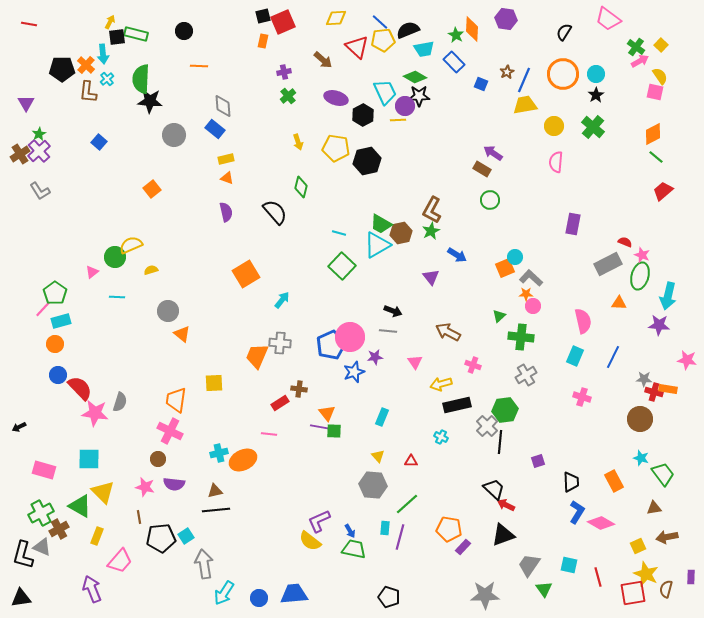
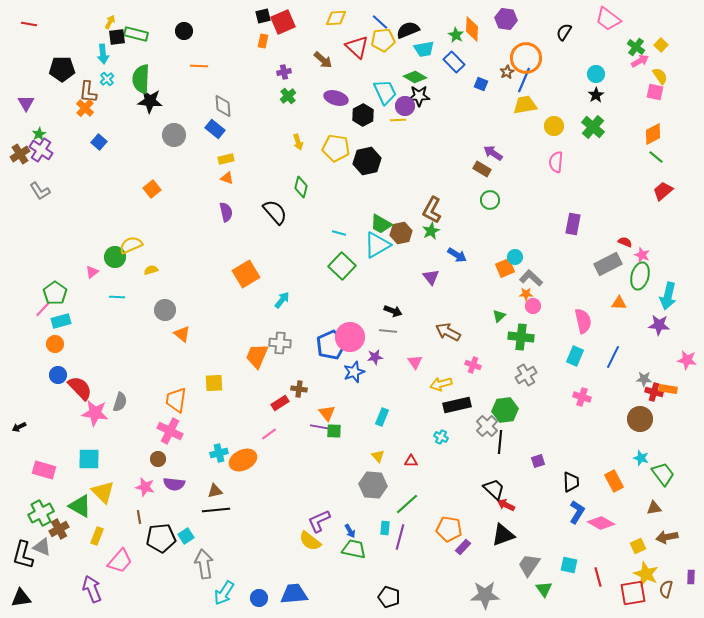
orange cross at (86, 65): moved 1 px left, 43 px down
orange circle at (563, 74): moved 37 px left, 16 px up
purple cross at (39, 151): moved 2 px right, 1 px up; rotated 15 degrees counterclockwise
gray circle at (168, 311): moved 3 px left, 1 px up
pink line at (269, 434): rotated 42 degrees counterclockwise
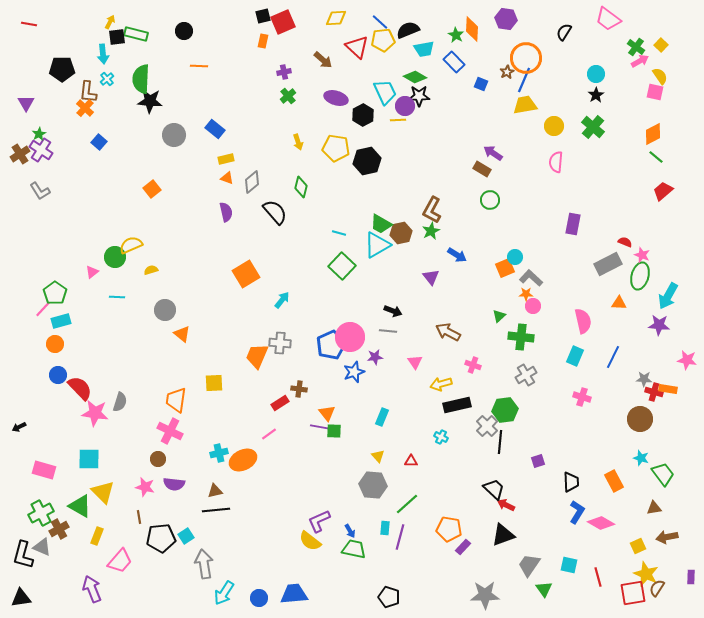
gray diamond at (223, 106): moved 29 px right, 76 px down; rotated 55 degrees clockwise
cyan arrow at (668, 296): rotated 16 degrees clockwise
brown semicircle at (666, 589): moved 9 px left, 1 px up; rotated 18 degrees clockwise
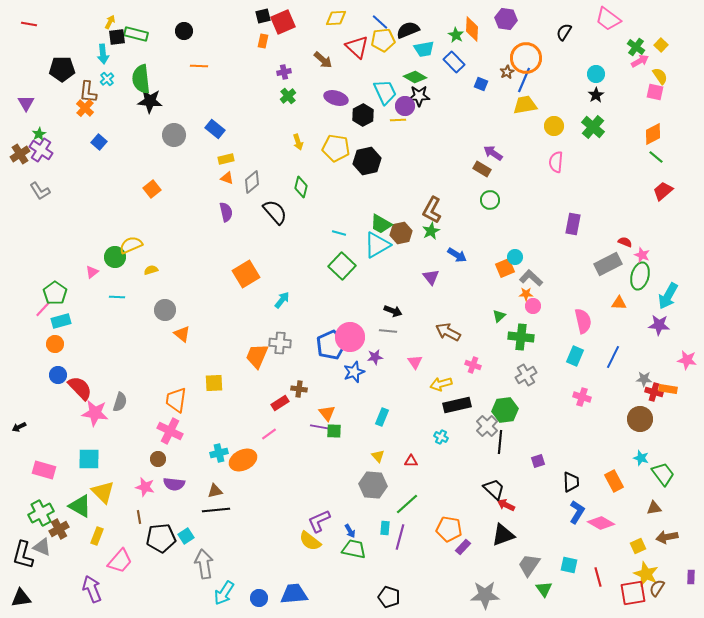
green semicircle at (141, 79): rotated 8 degrees counterclockwise
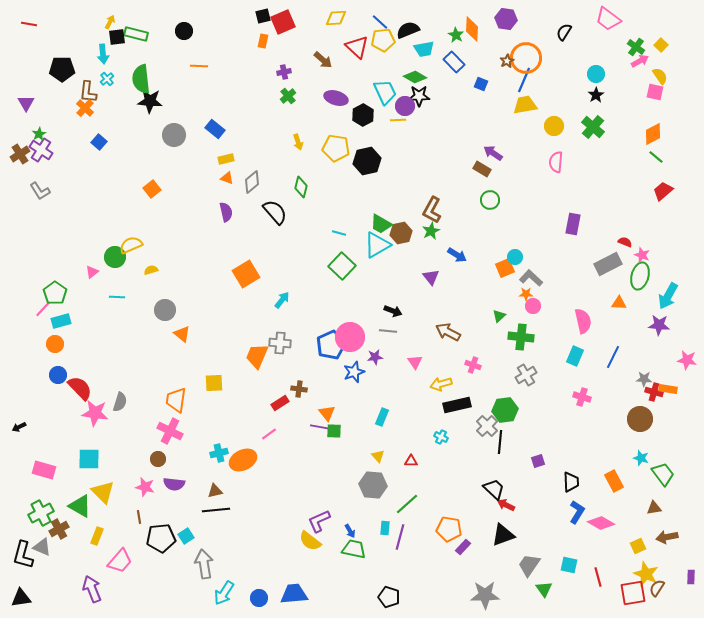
brown star at (507, 72): moved 11 px up
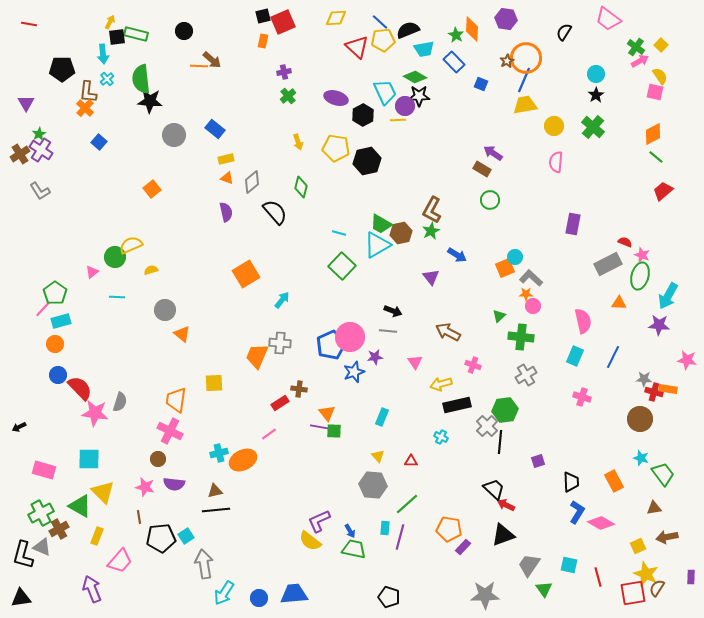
brown arrow at (323, 60): moved 111 px left
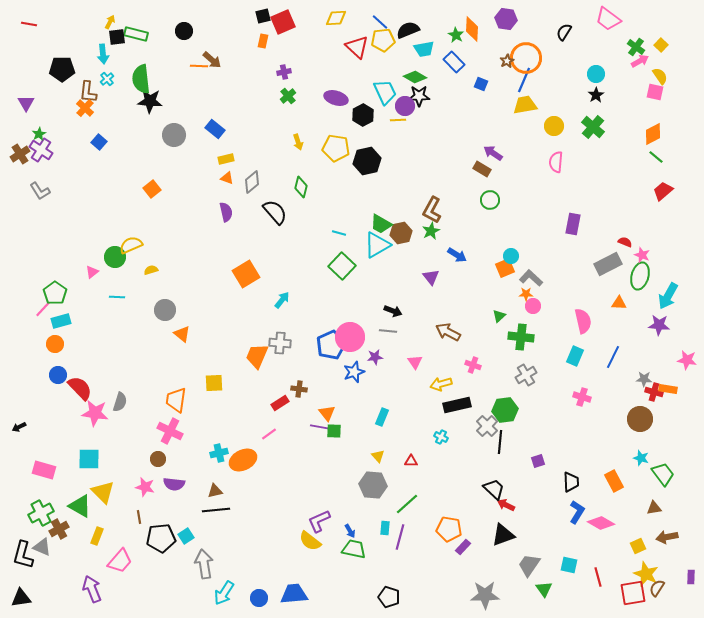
cyan circle at (515, 257): moved 4 px left, 1 px up
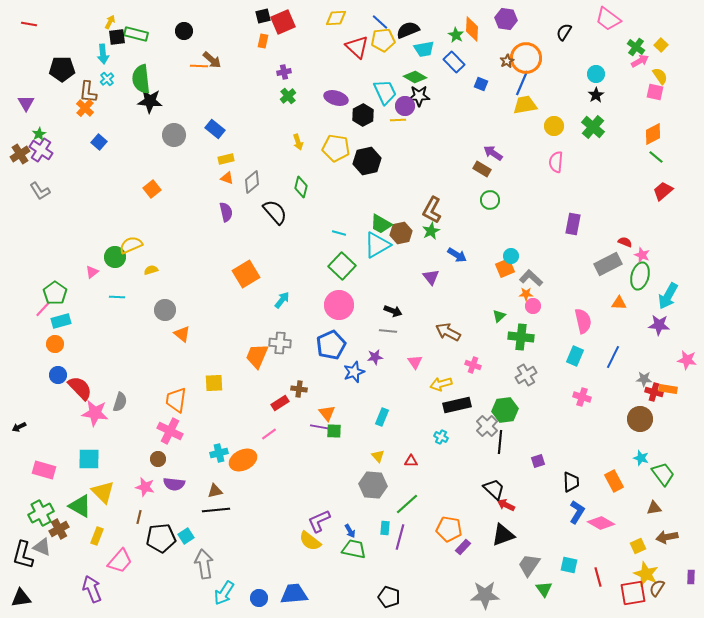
blue line at (524, 80): moved 2 px left, 3 px down
pink circle at (350, 337): moved 11 px left, 32 px up
brown line at (139, 517): rotated 24 degrees clockwise
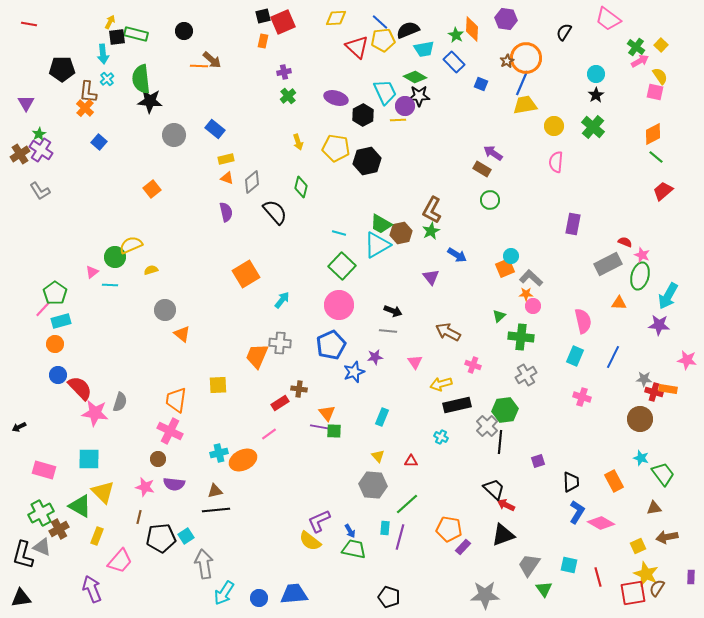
cyan line at (117, 297): moved 7 px left, 12 px up
yellow square at (214, 383): moved 4 px right, 2 px down
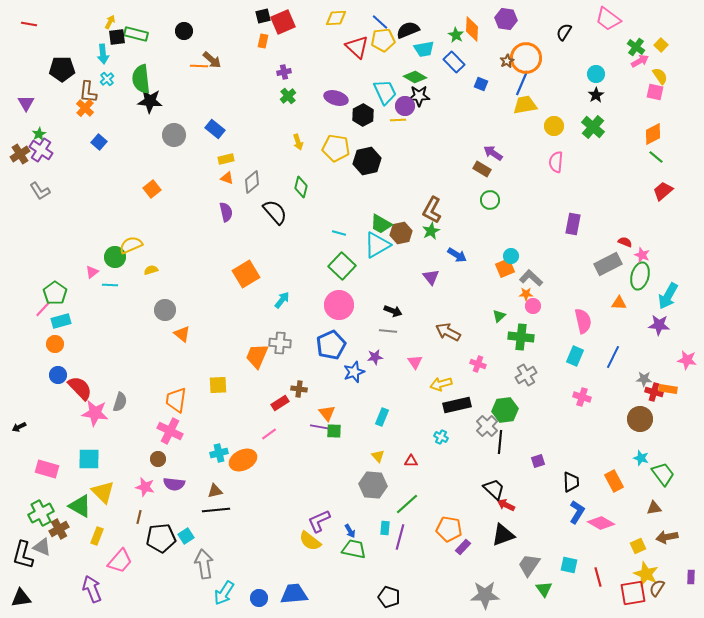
pink cross at (473, 365): moved 5 px right, 1 px up
pink rectangle at (44, 470): moved 3 px right, 1 px up
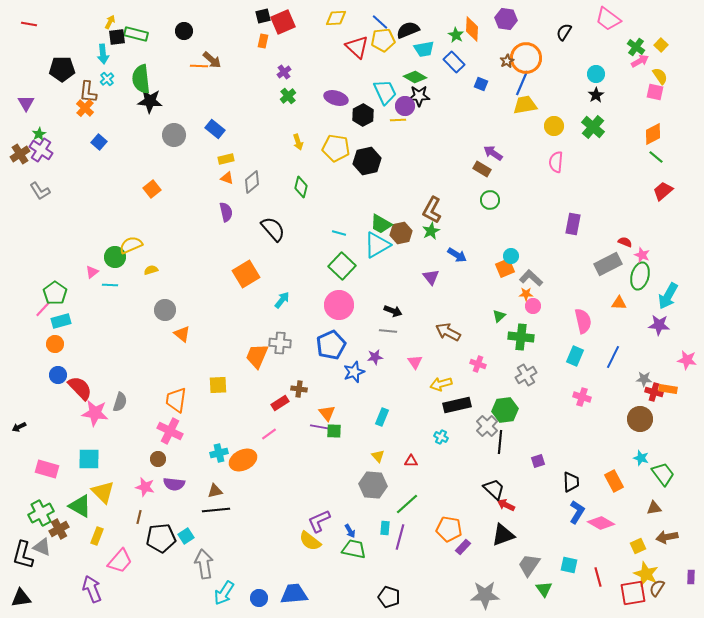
purple cross at (284, 72): rotated 24 degrees counterclockwise
black semicircle at (275, 212): moved 2 px left, 17 px down
